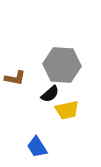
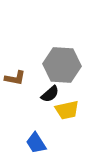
blue trapezoid: moved 1 px left, 4 px up
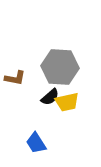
gray hexagon: moved 2 px left, 2 px down
black semicircle: moved 3 px down
yellow trapezoid: moved 8 px up
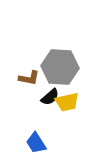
brown L-shape: moved 14 px right
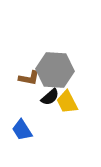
gray hexagon: moved 5 px left, 3 px down
yellow trapezoid: rotated 75 degrees clockwise
blue trapezoid: moved 14 px left, 13 px up
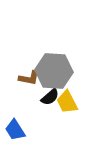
gray hexagon: moved 1 px left, 1 px down
blue trapezoid: moved 7 px left
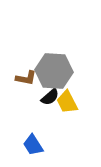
brown L-shape: moved 3 px left
blue trapezoid: moved 18 px right, 15 px down
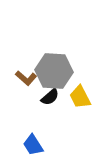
brown L-shape: rotated 30 degrees clockwise
yellow trapezoid: moved 13 px right, 5 px up
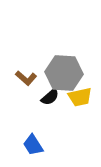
gray hexagon: moved 10 px right, 2 px down
yellow trapezoid: rotated 75 degrees counterclockwise
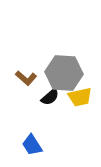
blue trapezoid: moved 1 px left
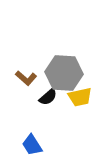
black semicircle: moved 2 px left
